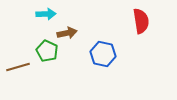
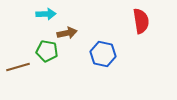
green pentagon: rotated 15 degrees counterclockwise
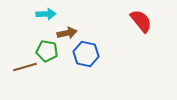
red semicircle: rotated 30 degrees counterclockwise
blue hexagon: moved 17 px left
brown line: moved 7 px right
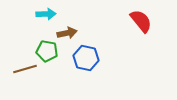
blue hexagon: moved 4 px down
brown line: moved 2 px down
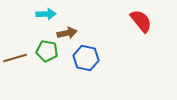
brown line: moved 10 px left, 11 px up
